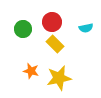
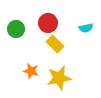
red circle: moved 4 px left, 1 px down
green circle: moved 7 px left
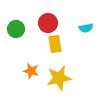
yellow rectangle: rotated 36 degrees clockwise
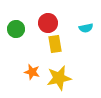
orange star: moved 1 px right, 1 px down
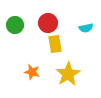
green circle: moved 1 px left, 4 px up
yellow star: moved 9 px right, 4 px up; rotated 20 degrees counterclockwise
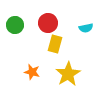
yellow rectangle: rotated 24 degrees clockwise
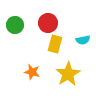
cyan semicircle: moved 3 px left, 12 px down
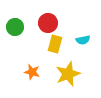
green circle: moved 2 px down
yellow star: rotated 10 degrees clockwise
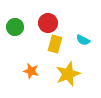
cyan semicircle: rotated 40 degrees clockwise
orange star: moved 1 px left, 1 px up
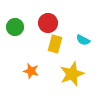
yellow star: moved 4 px right
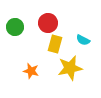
yellow star: moved 2 px left, 6 px up; rotated 10 degrees clockwise
